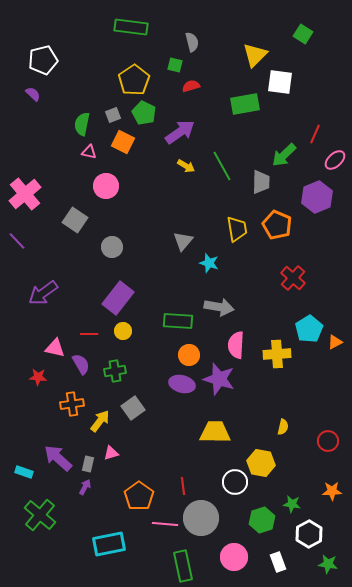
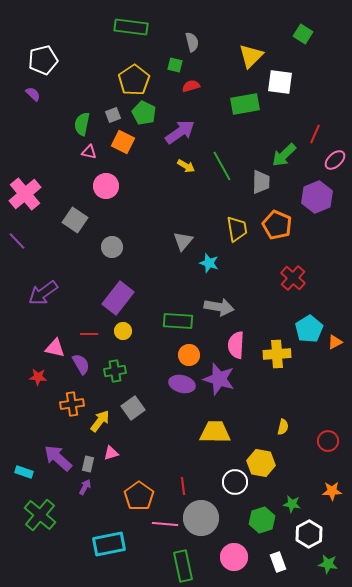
yellow triangle at (255, 55): moved 4 px left, 1 px down
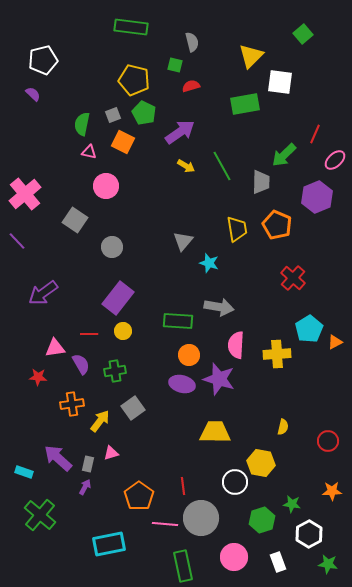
green square at (303, 34): rotated 18 degrees clockwise
yellow pentagon at (134, 80): rotated 24 degrees counterclockwise
pink triangle at (55, 348): rotated 20 degrees counterclockwise
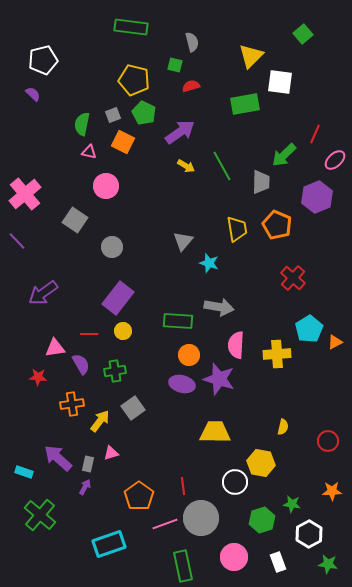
pink line at (165, 524): rotated 25 degrees counterclockwise
cyan rectangle at (109, 544): rotated 8 degrees counterclockwise
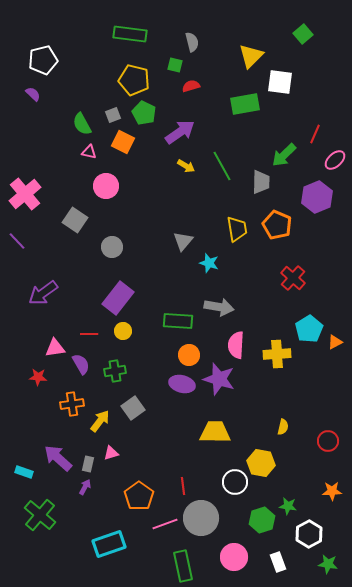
green rectangle at (131, 27): moved 1 px left, 7 px down
green semicircle at (82, 124): rotated 40 degrees counterclockwise
green star at (292, 504): moved 4 px left, 2 px down
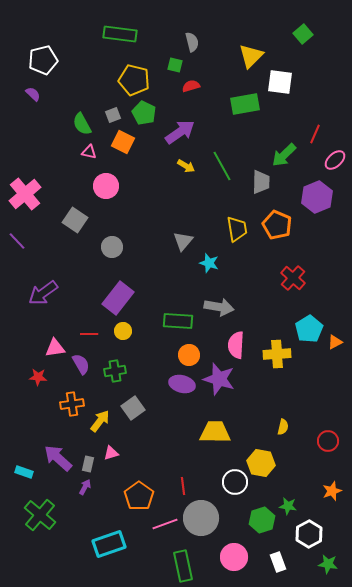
green rectangle at (130, 34): moved 10 px left
orange star at (332, 491): rotated 18 degrees counterclockwise
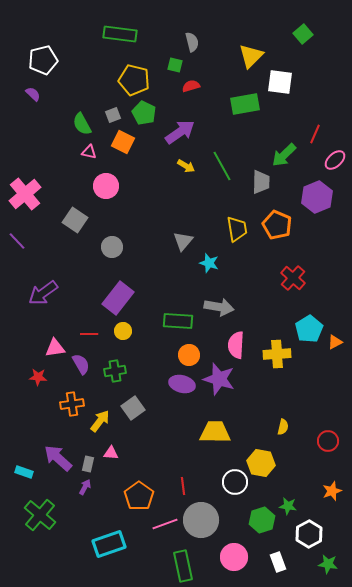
pink triangle at (111, 453): rotated 21 degrees clockwise
gray circle at (201, 518): moved 2 px down
